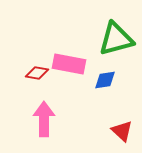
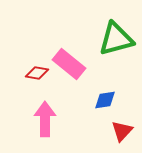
pink rectangle: rotated 28 degrees clockwise
blue diamond: moved 20 px down
pink arrow: moved 1 px right
red triangle: rotated 30 degrees clockwise
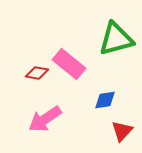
pink arrow: rotated 124 degrees counterclockwise
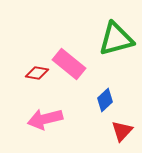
blue diamond: rotated 35 degrees counterclockwise
pink arrow: rotated 20 degrees clockwise
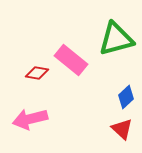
pink rectangle: moved 2 px right, 4 px up
blue diamond: moved 21 px right, 3 px up
pink arrow: moved 15 px left
red triangle: moved 2 px up; rotated 30 degrees counterclockwise
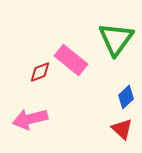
green triangle: rotated 39 degrees counterclockwise
red diamond: moved 3 px right, 1 px up; rotated 30 degrees counterclockwise
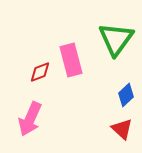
pink rectangle: rotated 36 degrees clockwise
blue diamond: moved 2 px up
pink arrow: rotated 52 degrees counterclockwise
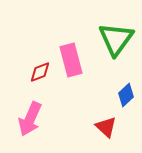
red triangle: moved 16 px left, 2 px up
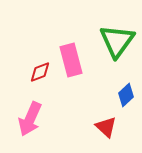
green triangle: moved 1 px right, 2 px down
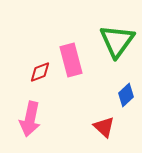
pink arrow: rotated 12 degrees counterclockwise
red triangle: moved 2 px left
